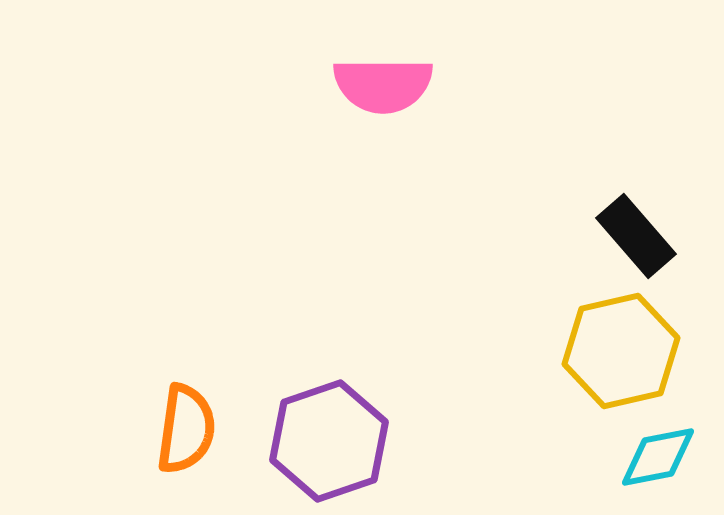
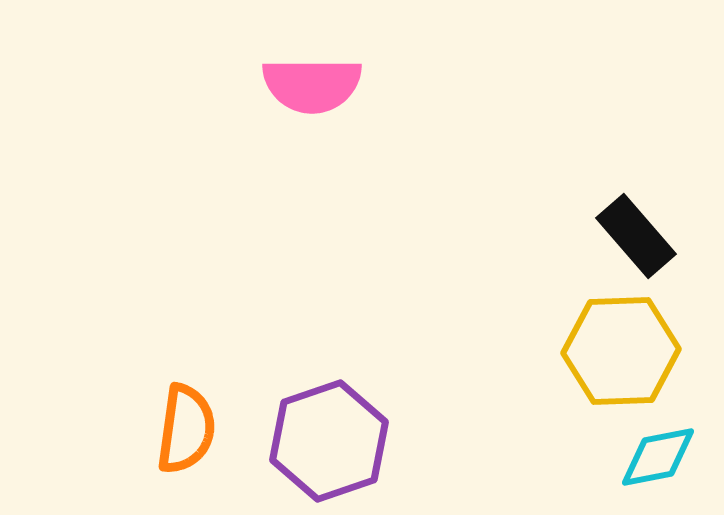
pink semicircle: moved 71 px left
yellow hexagon: rotated 11 degrees clockwise
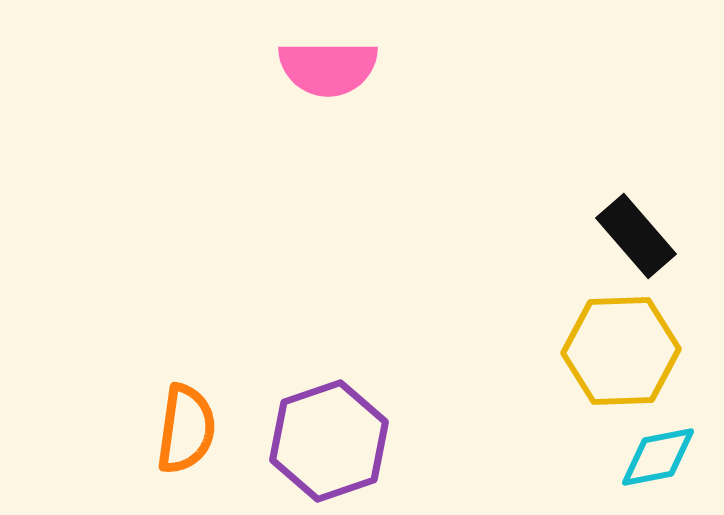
pink semicircle: moved 16 px right, 17 px up
